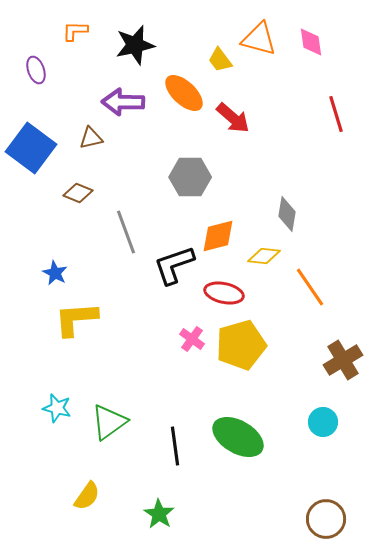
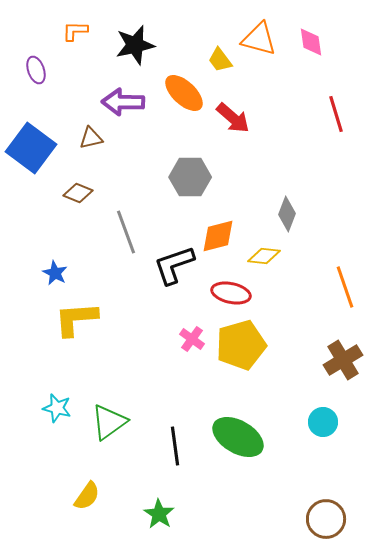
gray diamond: rotated 12 degrees clockwise
orange line: moved 35 px right; rotated 15 degrees clockwise
red ellipse: moved 7 px right
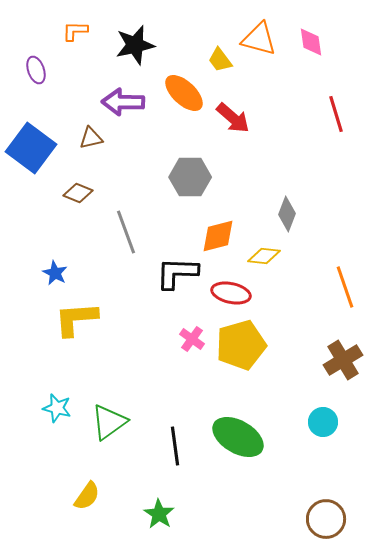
black L-shape: moved 3 px right, 8 px down; rotated 21 degrees clockwise
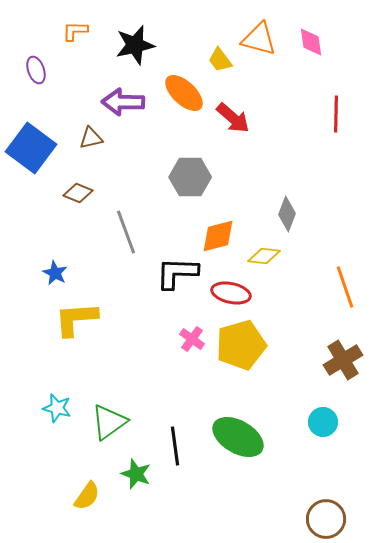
red line: rotated 18 degrees clockwise
green star: moved 23 px left, 40 px up; rotated 12 degrees counterclockwise
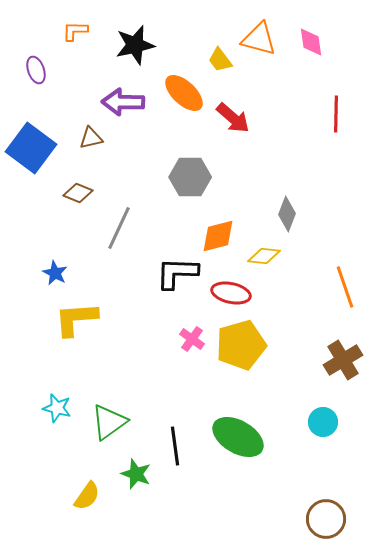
gray line: moved 7 px left, 4 px up; rotated 45 degrees clockwise
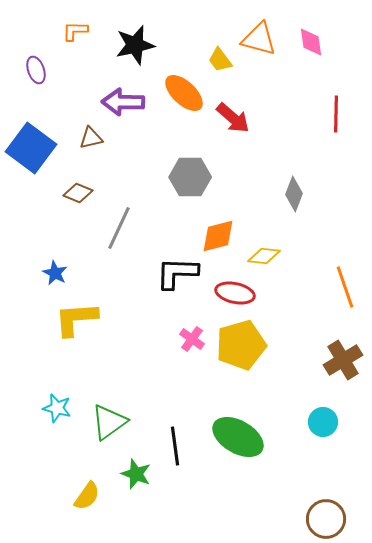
gray diamond: moved 7 px right, 20 px up
red ellipse: moved 4 px right
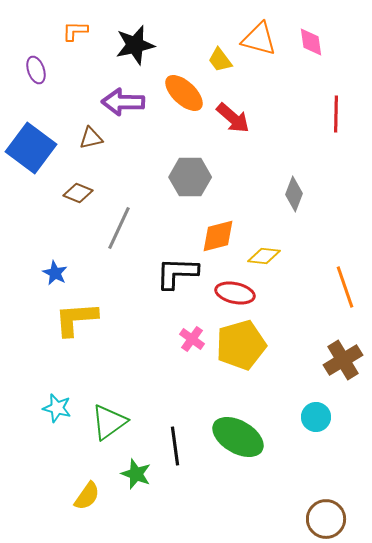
cyan circle: moved 7 px left, 5 px up
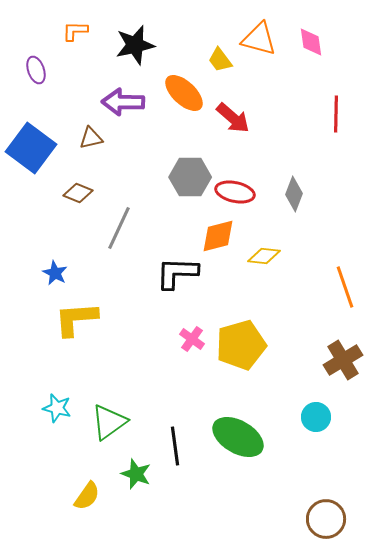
red ellipse: moved 101 px up
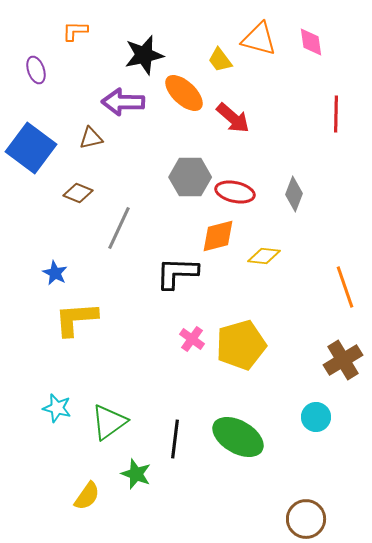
black star: moved 9 px right, 10 px down
black line: moved 7 px up; rotated 15 degrees clockwise
brown circle: moved 20 px left
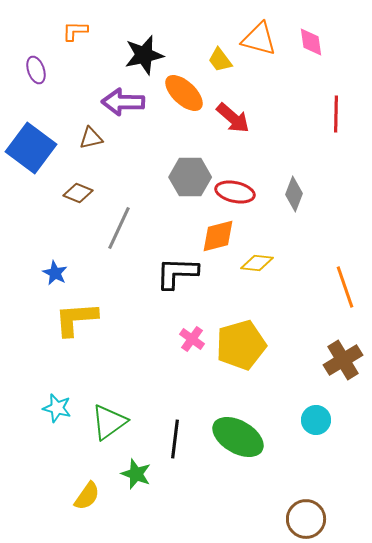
yellow diamond: moved 7 px left, 7 px down
cyan circle: moved 3 px down
